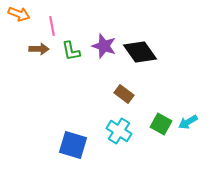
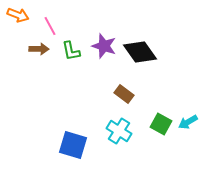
orange arrow: moved 1 px left, 1 px down
pink line: moved 2 px left; rotated 18 degrees counterclockwise
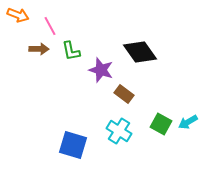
purple star: moved 3 px left, 24 px down
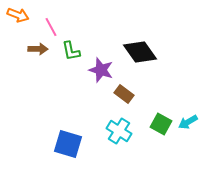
pink line: moved 1 px right, 1 px down
brown arrow: moved 1 px left
blue square: moved 5 px left, 1 px up
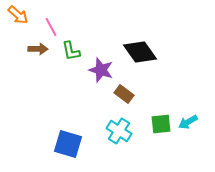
orange arrow: rotated 20 degrees clockwise
green square: rotated 35 degrees counterclockwise
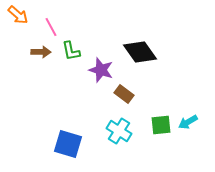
brown arrow: moved 3 px right, 3 px down
green square: moved 1 px down
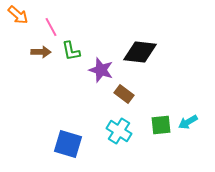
black diamond: rotated 48 degrees counterclockwise
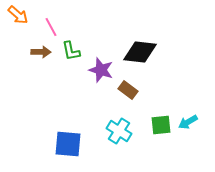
brown rectangle: moved 4 px right, 4 px up
blue square: rotated 12 degrees counterclockwise
